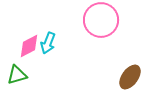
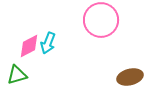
brown ellipse: rotated 40 degrees clockwise
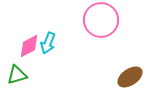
brown ellipse: rotated 20 degrees counterclockwise
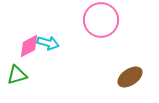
cyan arrow: rotated 95 degrees counterclockwise
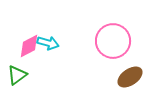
pink circle: moved 12 px right, 21 px down
green triangle: rotated 20 degrees counterclockwise
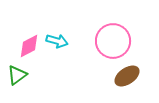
cyan arrow: moved 9 px right, 2 px up
brown ellipse: moved 3 px left, 1 px up
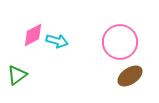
pink circle: moved 7 px right, 1 px down
pink diamond: moved 4 px right, 11 px up
brown ellipse: moved 3 px right
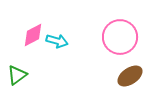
pink circle: moved 5 px up
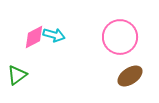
pink diamond: moved 1 px right, 2 px down
cyan arrow: moved 3 px left, 6 px up
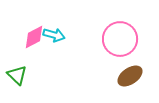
pink circle: moved 2 px down
green triangle: rotated 40 degrees counterclockwise
